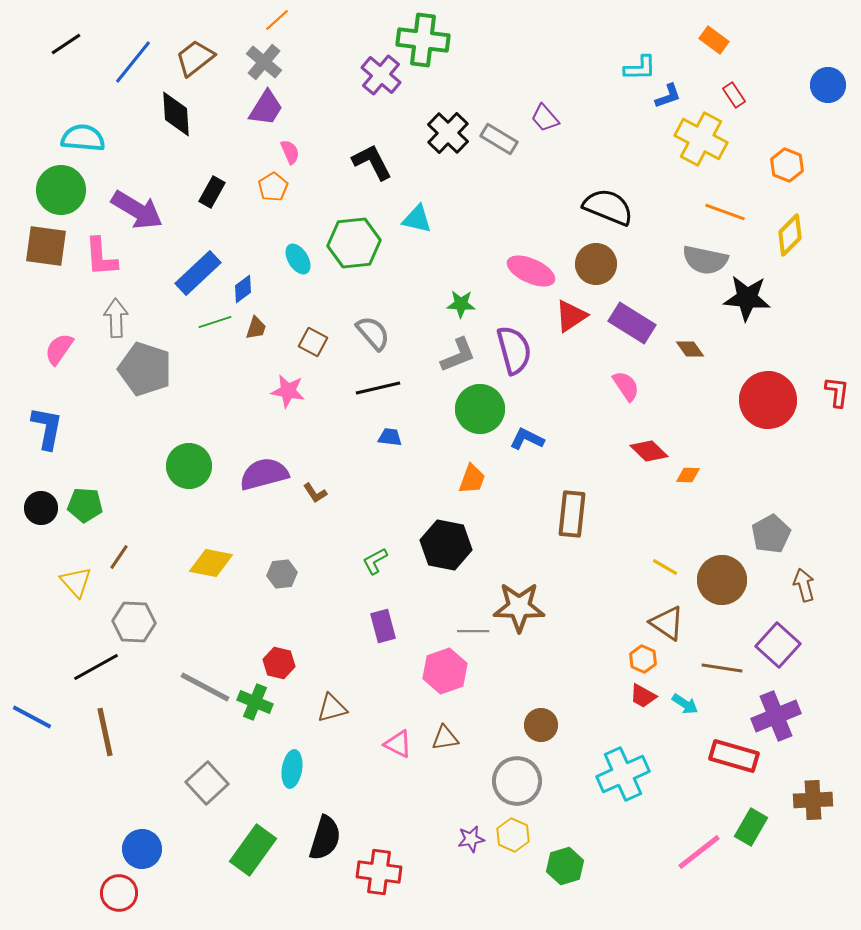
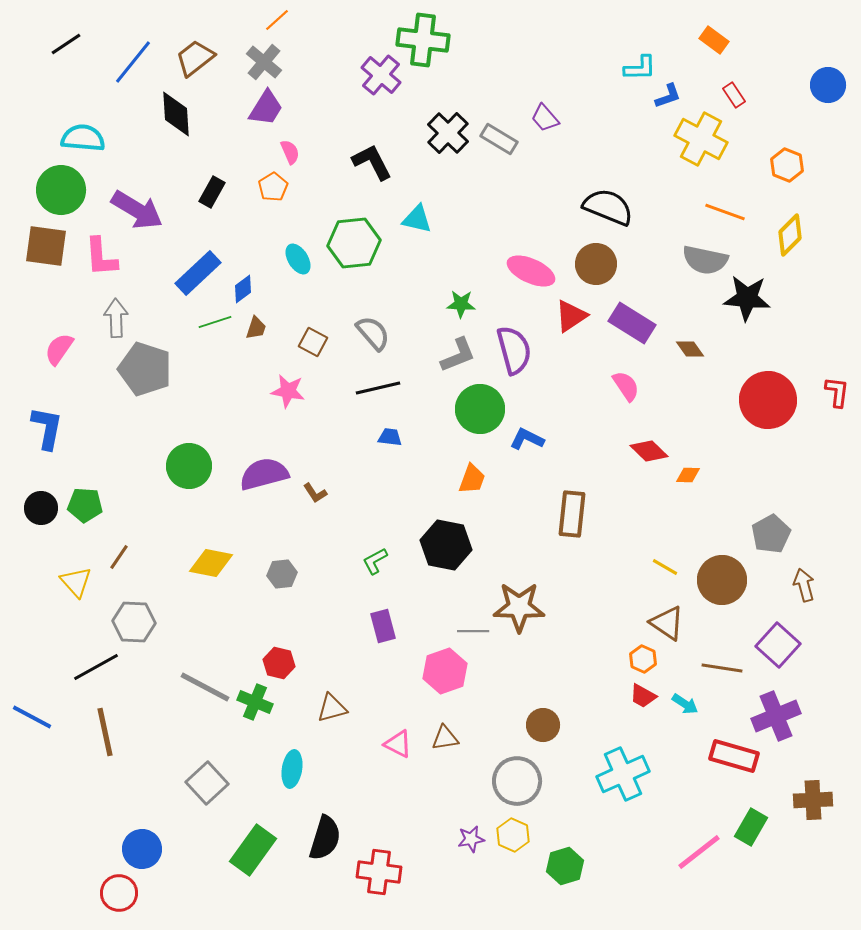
brown circle at (541, 725): moved 2 px right
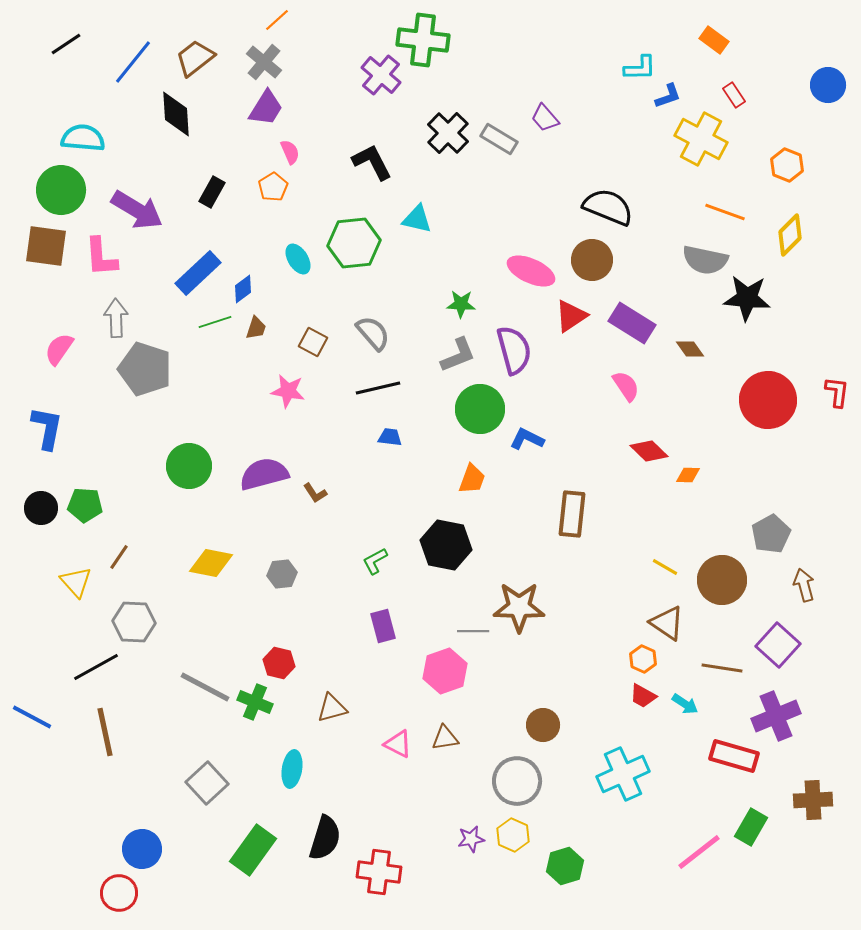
brown circle at (596, 264): moved 4 px left, 4 px up
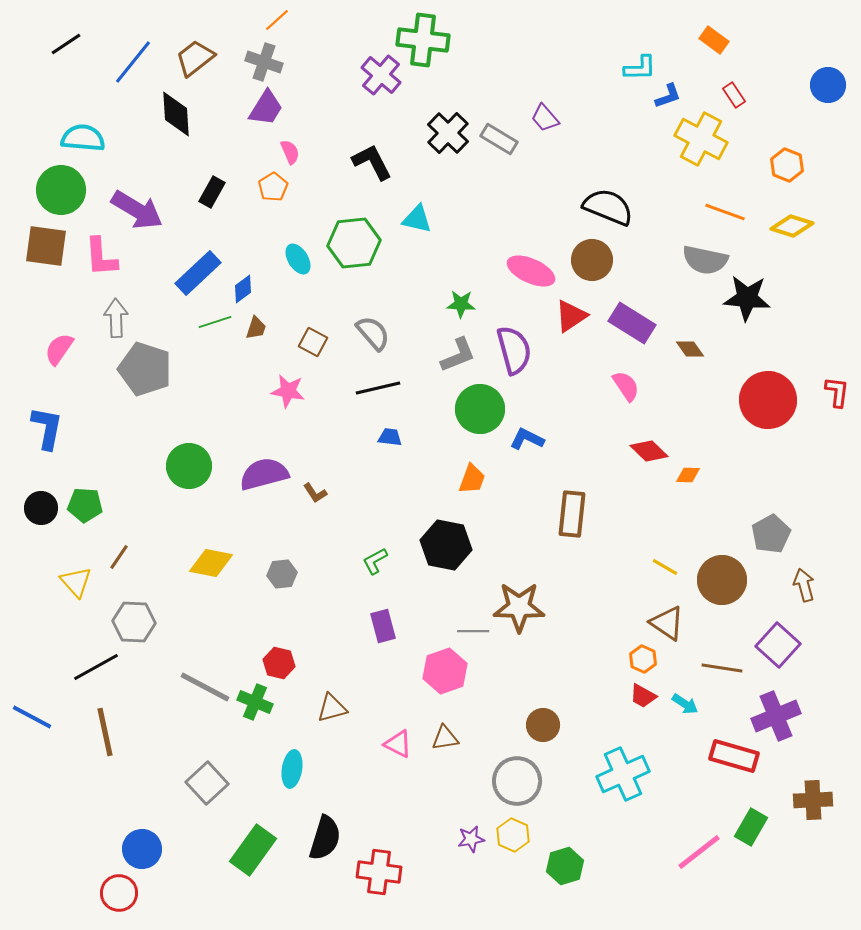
gray cross at (264, 62): rotated 21 degrees counterclockwise
yellow diamond at (790, 235): moved 2 px right, 9 px up; rotated 63 degrees clockwise
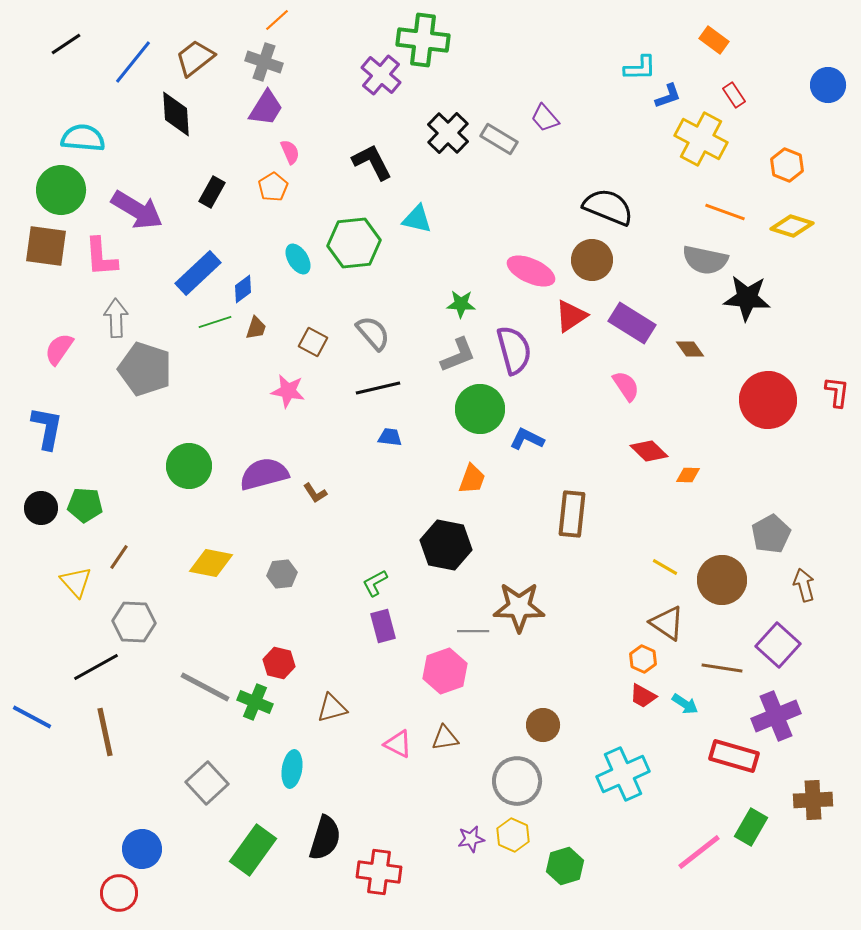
green L-shape at (375, 561): moved 22 px down
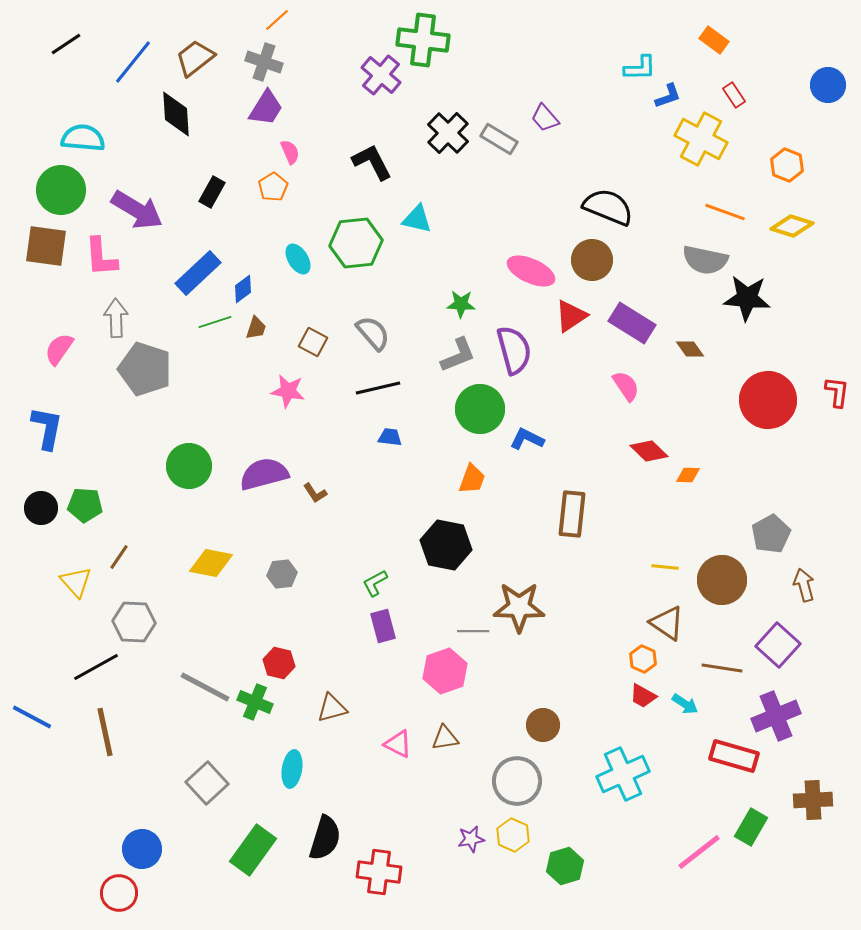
green hexagon at (354, 243): moved 2 px right
yellow line at (665, 567): rotated 24 degrees counterclockwise
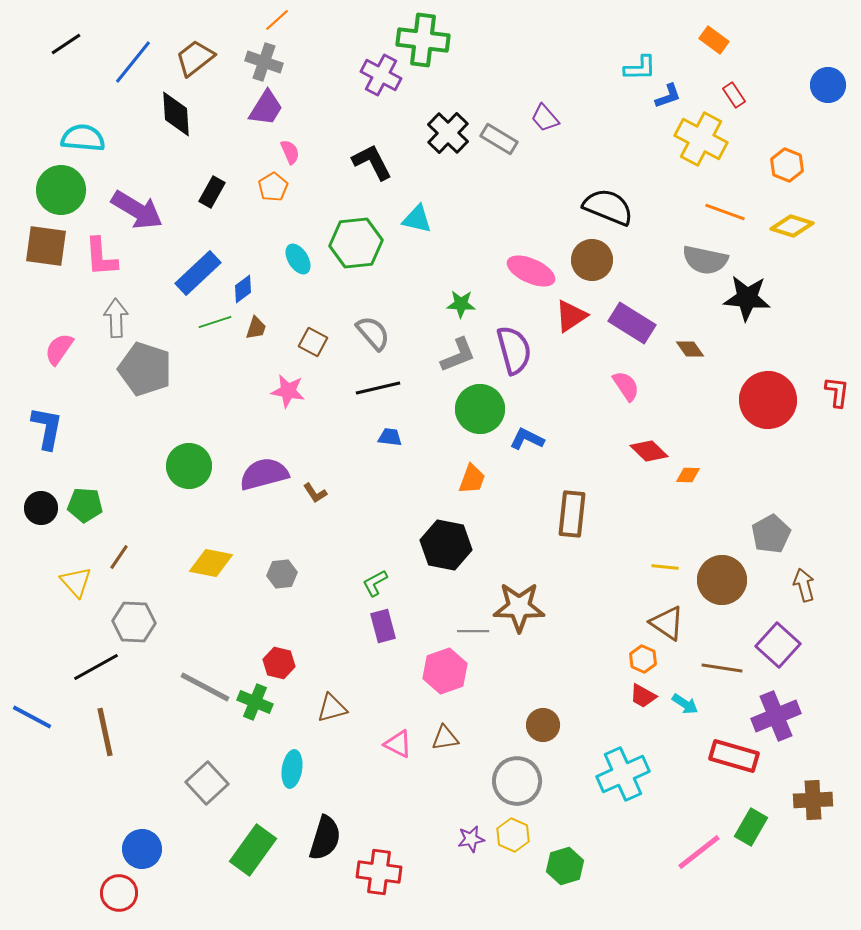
purple cross at (381, 75): rotated 12 degrees counterclockwise
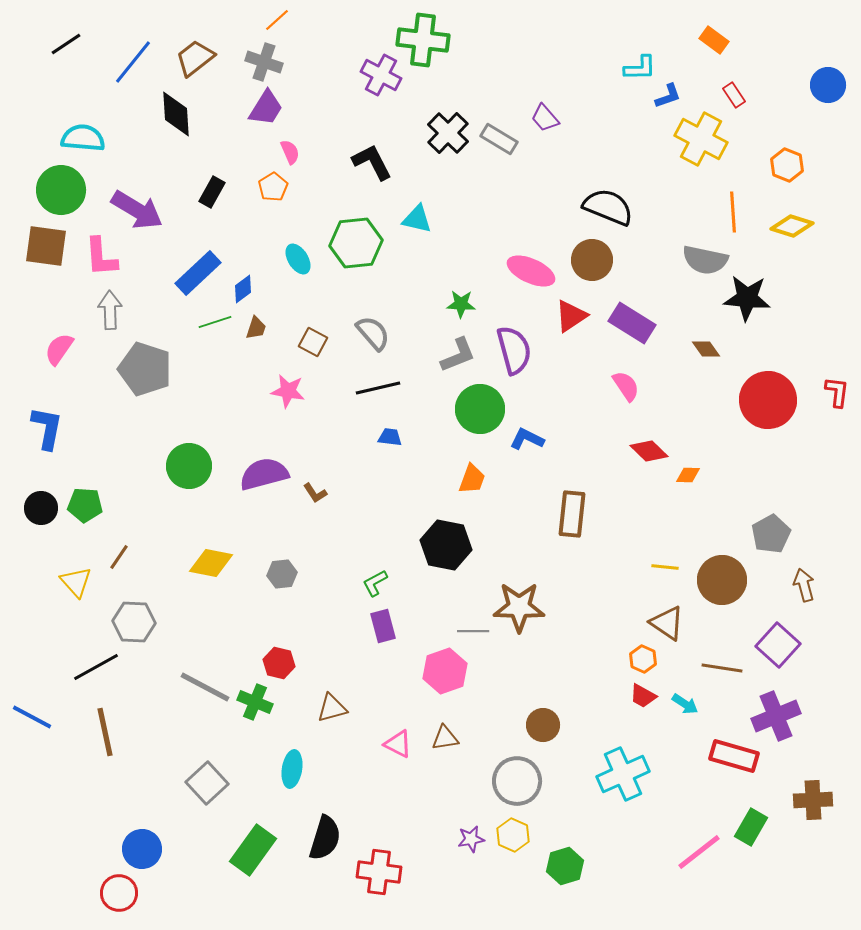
orange line at (725, 212): moved 8 px right; rotated 66 degrees clockwise
gray arrow at (116, 318): moved 6 px left, 8 px up
brown diamond at (690, 349): moved 16 px right
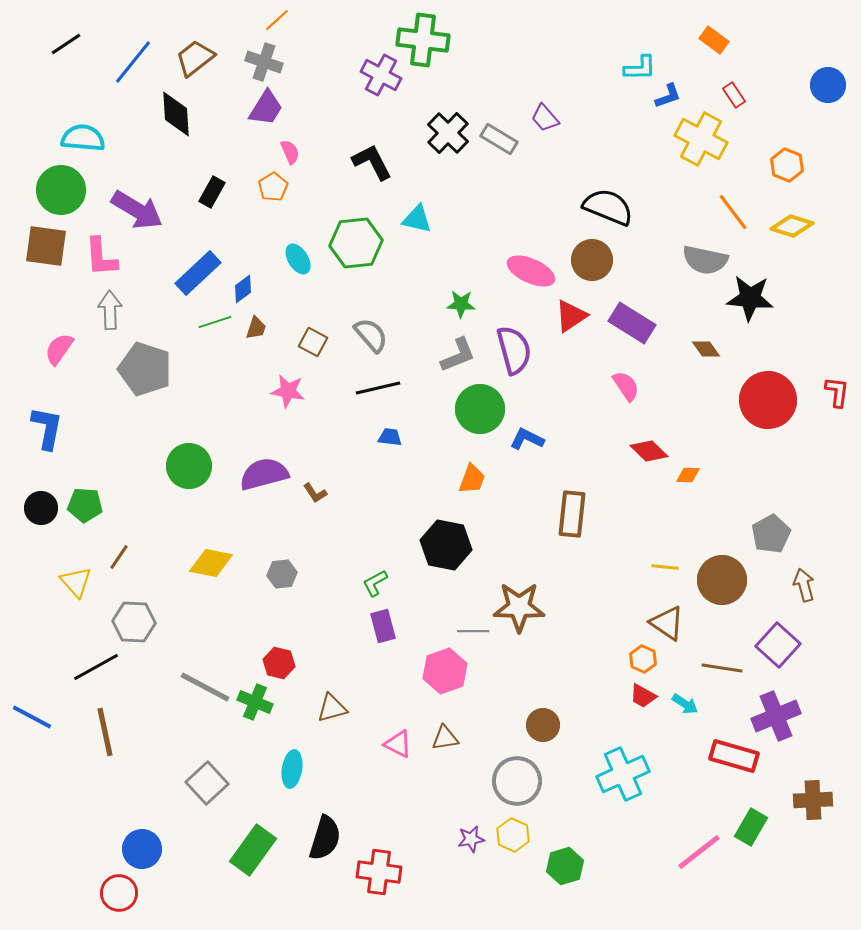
orange line at (733, 212): rotated 33 degrees counterclockwise
black star at (747, 298): moved 3 px right
gray semicircle at (373, 333): moved 2 px left, 2 px down
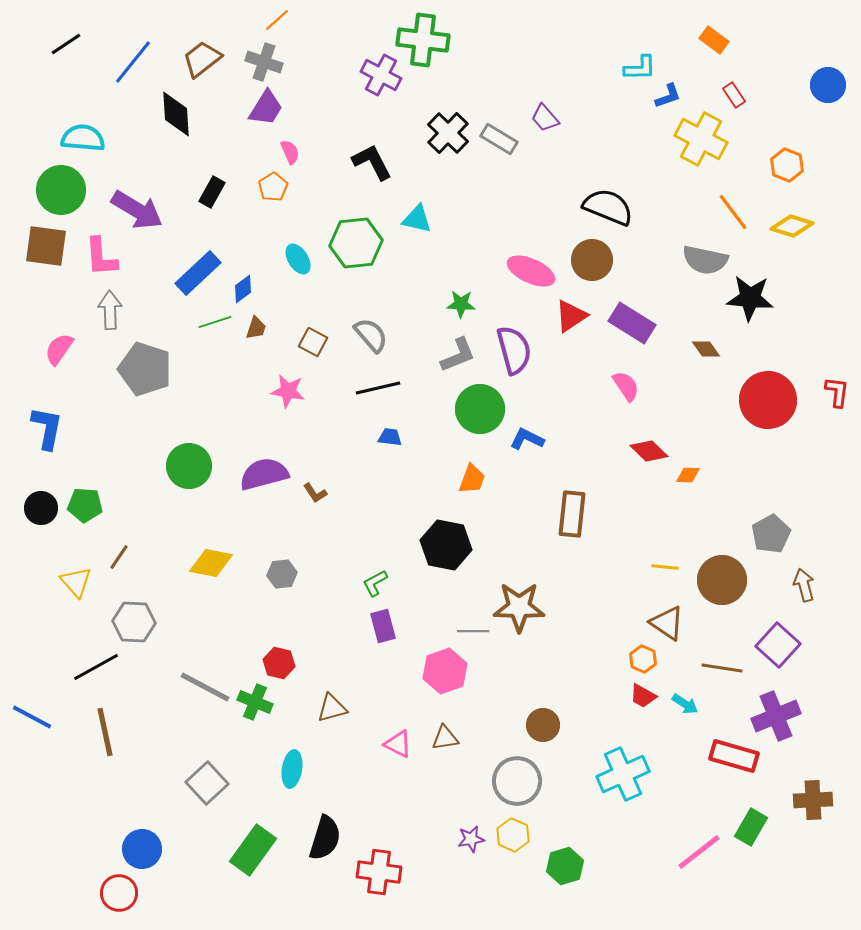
brown trapezoid at (195, 58): moved 7 px right, 1 px down
